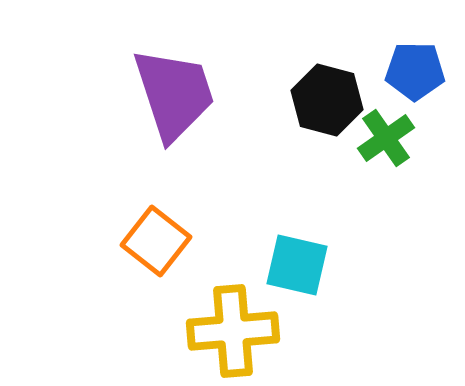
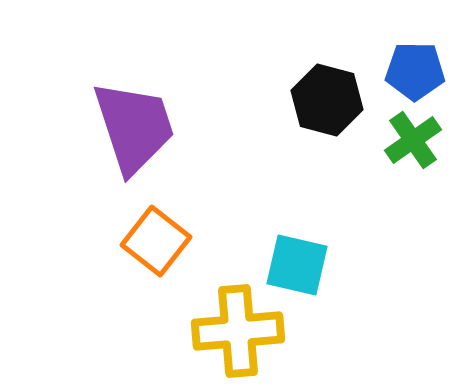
purple trapezoid: moved 40 px left, 33 px down
green cross: moved 27 px right, 2 px down
yellow cross: moved 5 px right
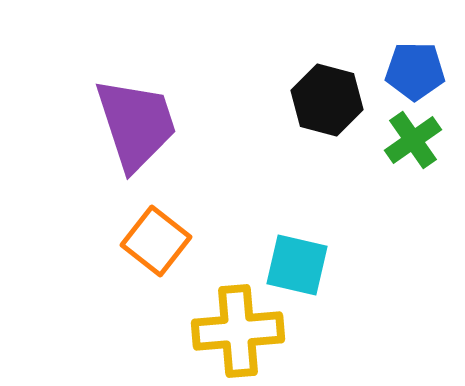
purple trapezoid: moved 2 px right, 3 px up
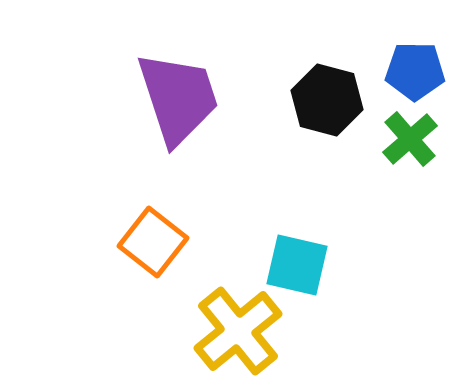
purple trapezoid: moved 42 px right, 26 px up
green cross: moved 3 px left, 1 px up; rotated 6 degrees counterclockwise
orange square: moved 3 px left, 1 px down
yellow cross: rotated 34 degrees counterclockwise
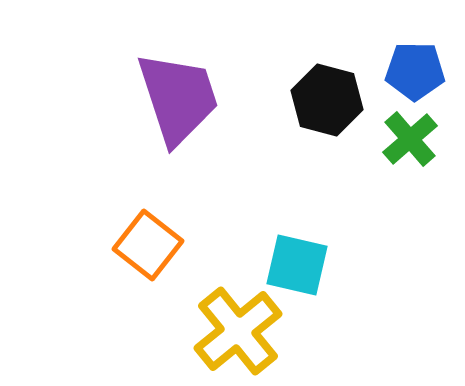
orange square: moved 5 px left, 3 px down
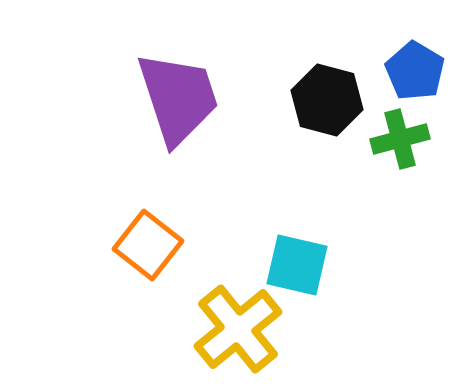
blue pentagon: rotated 30 degrees clockwise
green cross: moved 10 px left; rotated 26 degrees clockwise
yellow cross: moved 2 px up
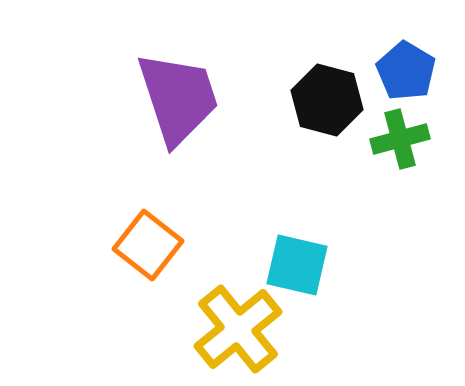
blue pentagon: moved 9 px left
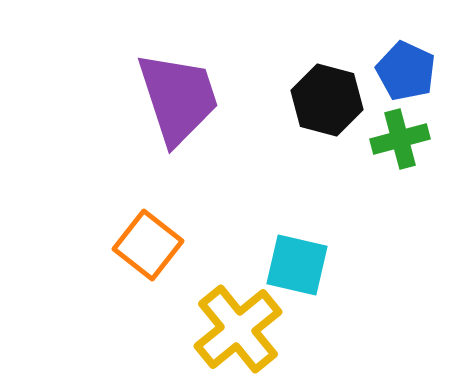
blue pentagon: rotated 6 degrees counterclockwise
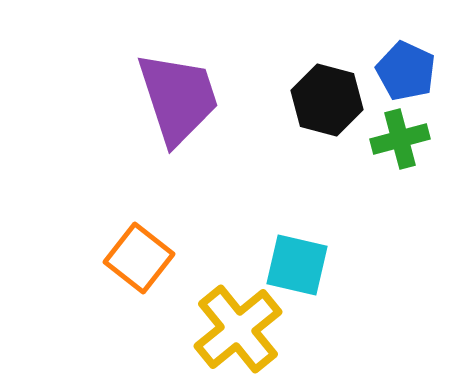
orange square: moved 9 px left, 13 px down
